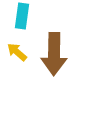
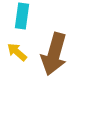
brown arrow: rotated 15 degrees clockwise
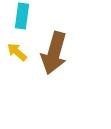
brown arrow: moved 1 px up
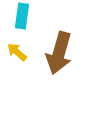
brown arrow: moved 5 px right
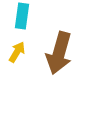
yellow arrow: rotated 80 degrees clockwise
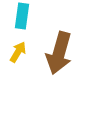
yellow arrow: moved 1 px right
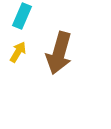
cyan rectangle: rotated 15 degrees clockwise
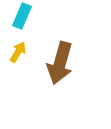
brown arrow: moved 1 px right, 10 px down
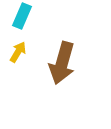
brown arrow: moved 2 px right
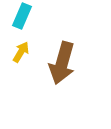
yellow arrow: moved 3 px right
